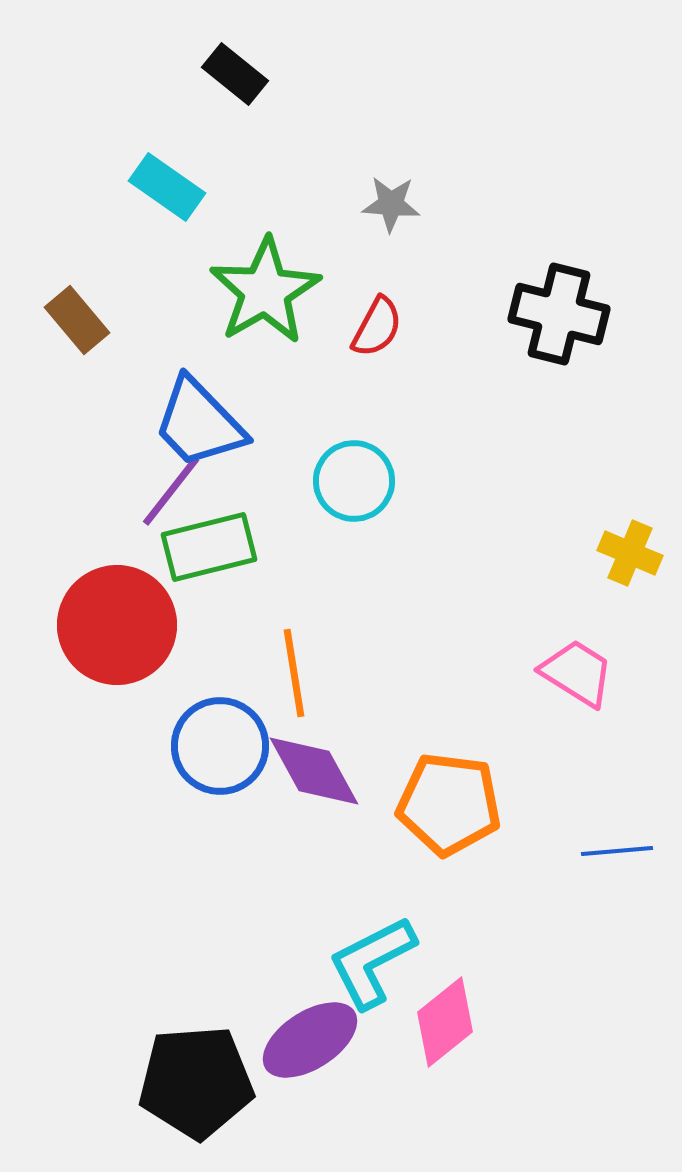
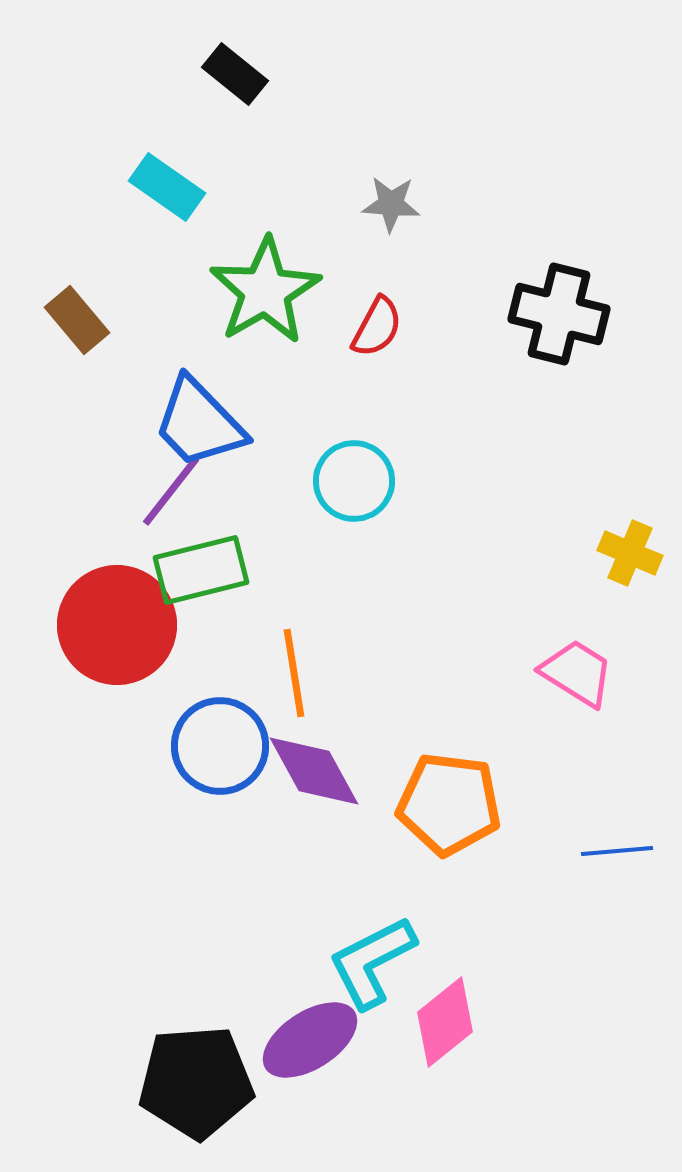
green rectangle: moved 8 px left, 23 px down
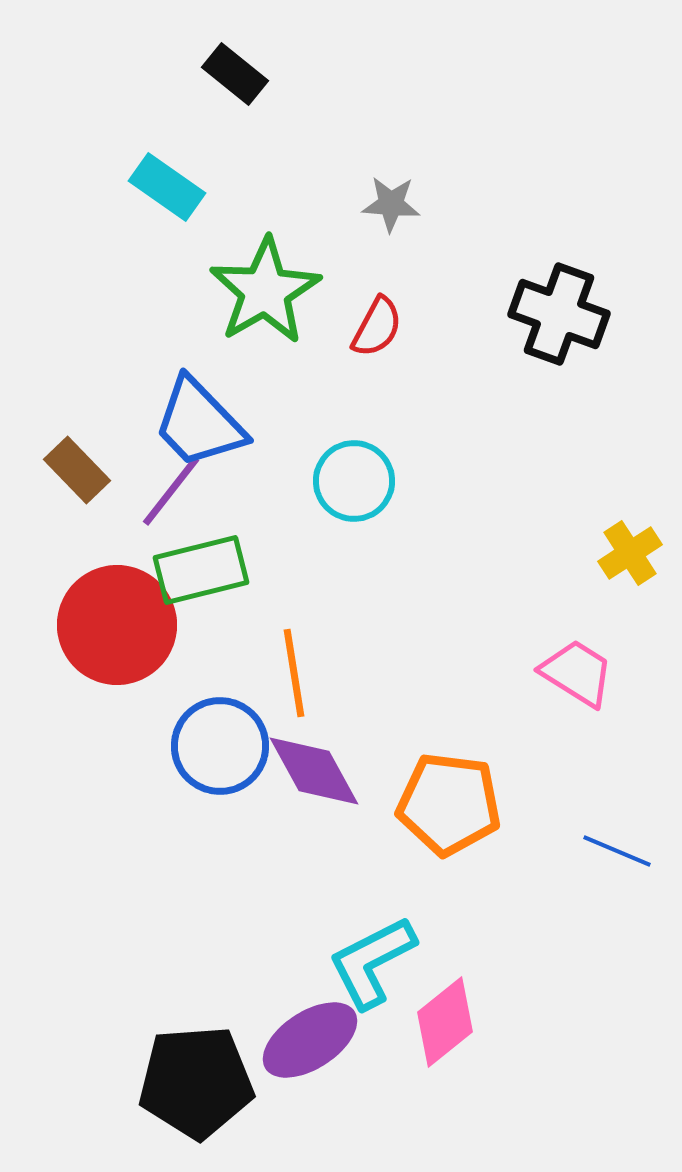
black cross: rotated 6 degrees clockwise
brown rectangle: moved 150 px down; rotated 4 degrees counterclockwise
yellow cross: rotated 34 degrees clockwise
blue line: rotated 28 degrees clockwise
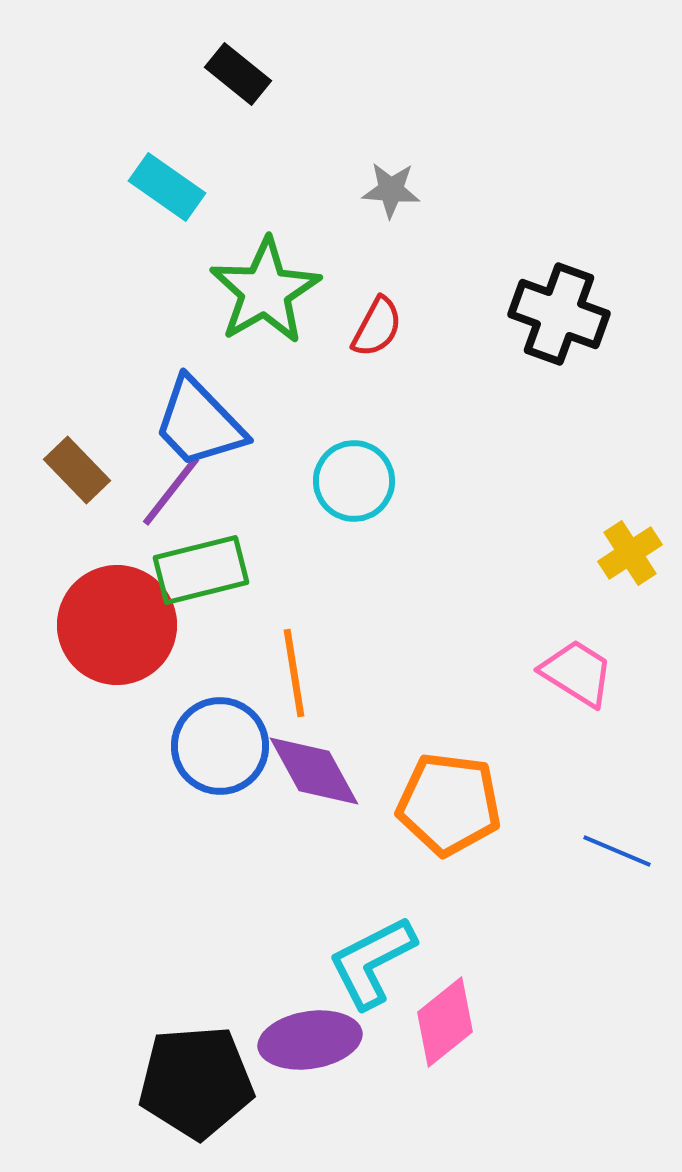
black rectangle: moved 3 px right
gray star: moved 14 px up
purple ellipse: rotated 24 degrees clockwise
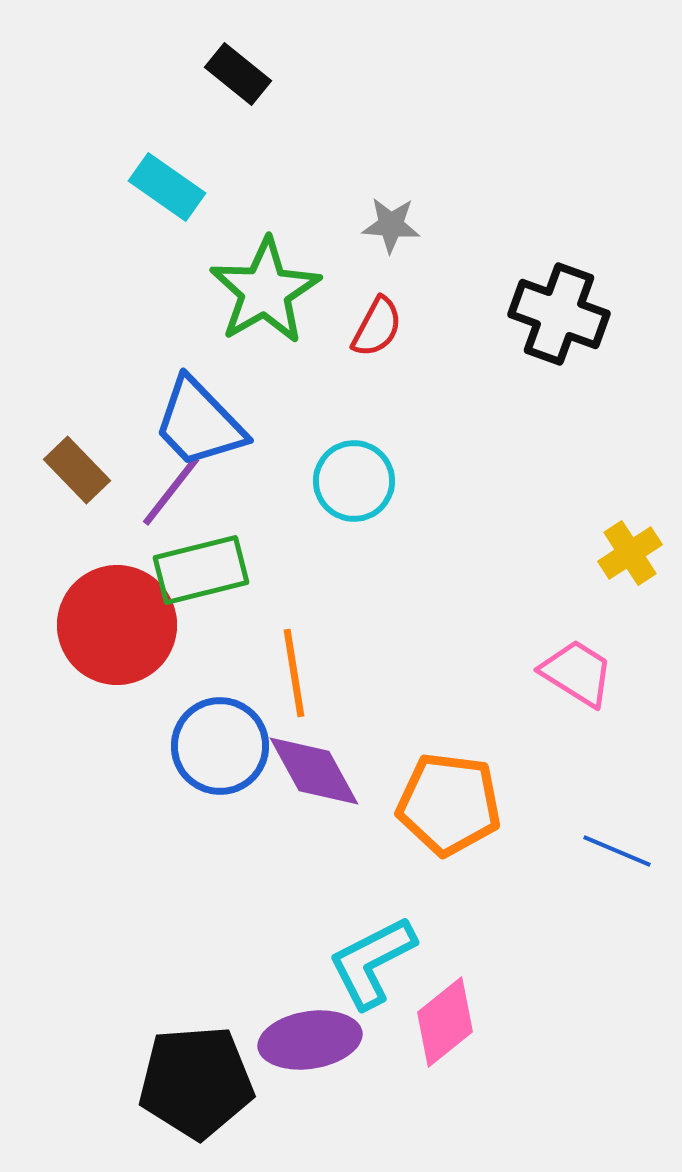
gray star: moved 35 px down
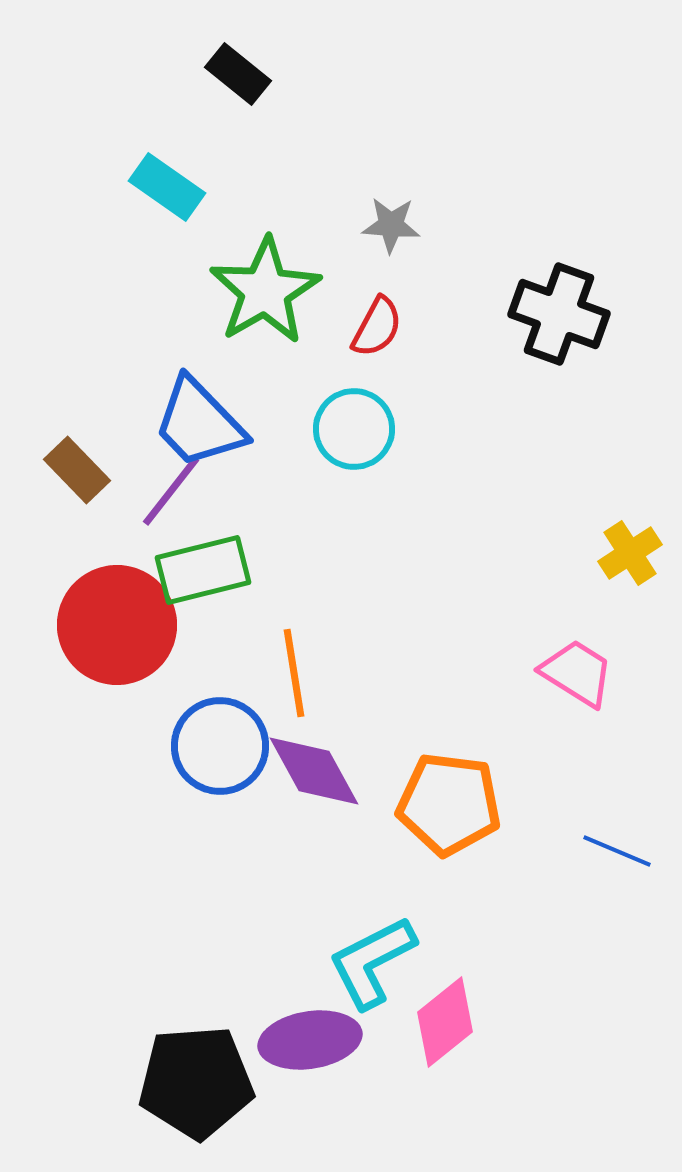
cyan circle: moved 52 px up
green rectangle: moved 2 px right
